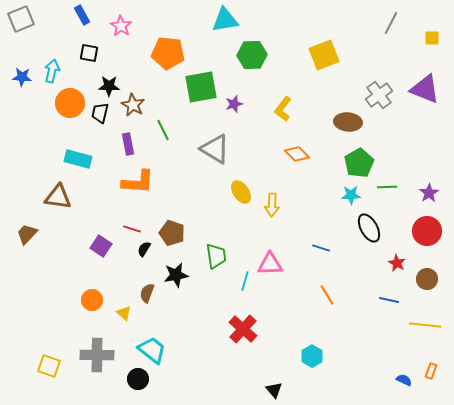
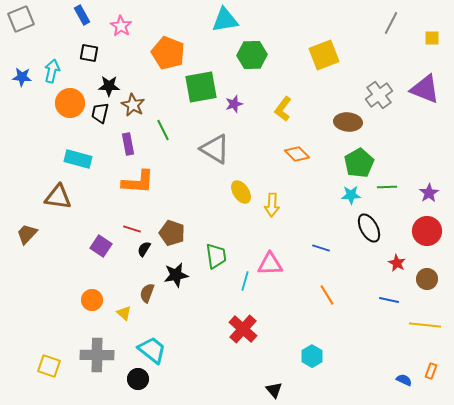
orange pentagon at (168, 53): rotated 16 degrees clockwise
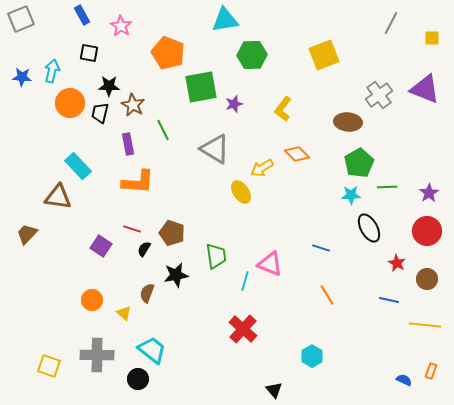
cyan rectangle at (78, 159): moved 7 px down; rotated 32 degrees clockwise
yellow arrow at (272, 205): moved 10 px left, 37 px up; rotated 55 degrees clockwise
pink triangle at (270, 264): rotated 24 degrees clockwise
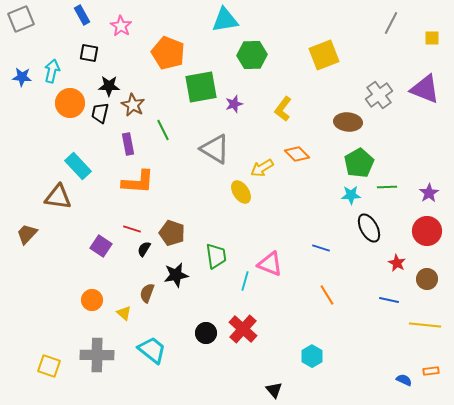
orange rectangle at (431, 371): rotated 63 degrees clockwise
black circle at (138, 379): moved 68 px right, 46 px up
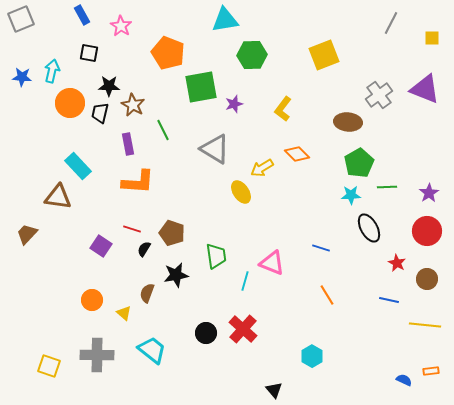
pink triangle at (270, 264): moved 2 px right, 1 px up
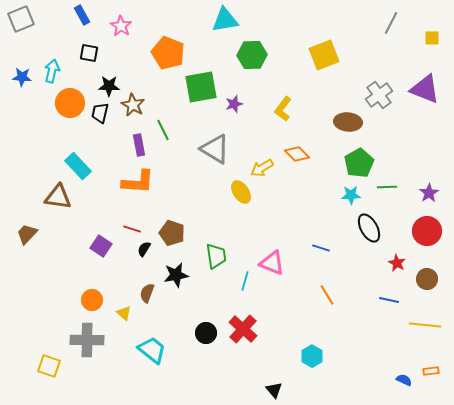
purple rectangle at (128, 144): moved 11 px right, 1 px down
gray cross at (97, 355): moved 10 px left, 15 px up
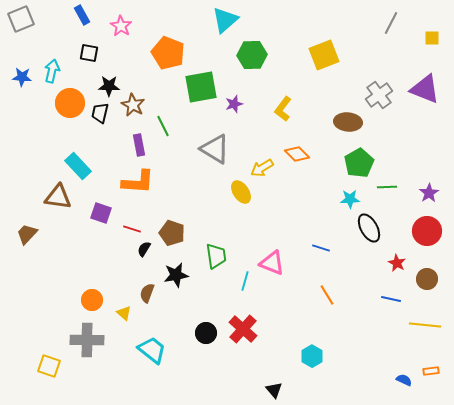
cyan triangle at (225, 20): rotated 32 degrees counterclockwise
green line at (163, 130): moved 4 px up
cyan star at (351, 195): moved 1 px left, 4 px down
purple square at (101, 246): moved 33 px up; rotated 15 degrees counterclockwise
blue line at (389, 300): moved 2 px right, 1 px up
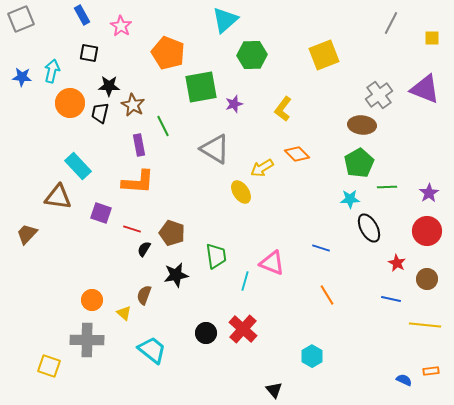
brown ellipse at (348, 122): moved 14 px right, 3 px down
brown semicircle at (147, 293): moved 3 px left, 2 px down
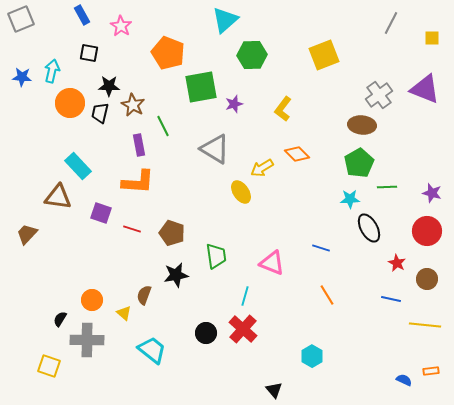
purple star at (429, 193): moved 3 px right; rotated 24 degrees counterclockwise
black semicircle at (144, 249): moved 84 px left, 70 px down
cyan line at (245, 281): moved 15 px down
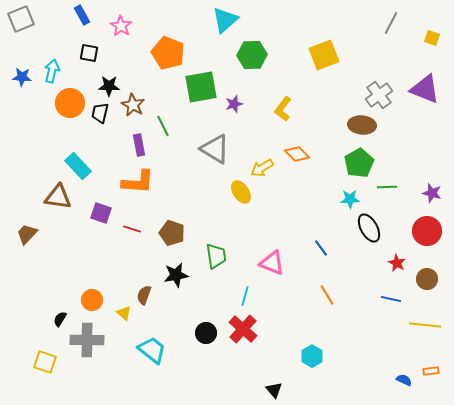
yellow square at (432, 38): rotated 21 degrees clockwise
blue line at (321, 248): rotated 36 degrees clockwise
yellow square at (49, 366): moved 4 px left, 4 px up
